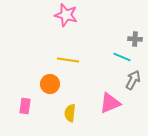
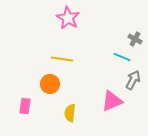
pink star: moved 2 px right, 3 px down; rotated 15 degrees clockwise
gray cross: rotated 24 degrees clockwise
yellow line: moved 6 px left, 1 px up
pink triangle: moved 2 px right, 2 px up
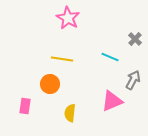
gray cross: rotated 16 degrees clockwise
cyan line: moved 12 px left
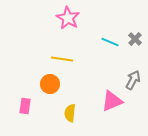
cyan line: moved 15 px up
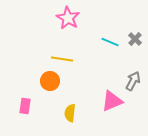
gray arrow: moved 1 px down
orange circle: moved 3 px up
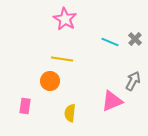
pink star: moved 3 px left, 1 px down
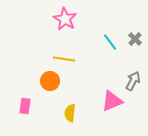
cyan line: rotated 30 degrees clockwise
yellow line: moved 2 px right
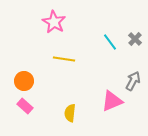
pink star: moved 11 px left, 3 px down
orange circle: moved 26 px left
pink rectangle: rotated 56 degrees counterclockwise
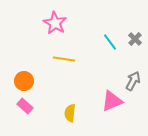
pink star: moved 1 px right, 1 px down
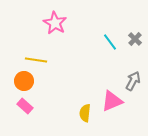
yellow line: moved 28 px left, 1 px down
yellow semicircle: moved 15 px right
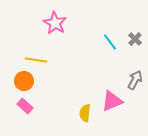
gray arrow: moved 2 px right, 1 px up
